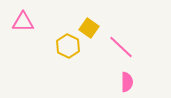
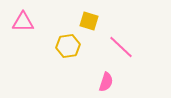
yellow square: moved 7 px up; rotated 18 degrees counterclockwise
yellow hexagon: rotated 25 degrees clockwise
pink semicircle: moved 21 px left; rotated 18 degrees clockwise
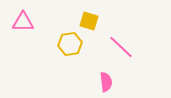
yellow hexagon: moved 2 px right, 2 px up
pink semicircle: rotated 24 degrees counterclockwise
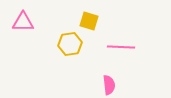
pink line: rotated 40 degrees counterclockwise
pink semicircle: moved 3 px right, 3 px down
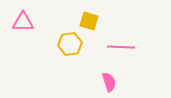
pink semicircle: moved 3 px up; rotated 12 degrees counterclockwise
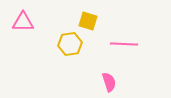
yellow square: moved 1 px left
pink line: moved 3 px right, 3 px up
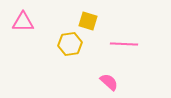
pink semicircle: rotated 30 degrees counterclockwise
